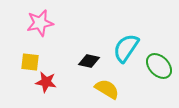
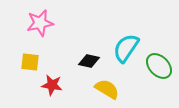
red star: moved 6 px right, 3 px down
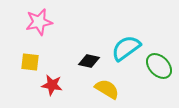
pink star: moved 1 px left, 1 px up
cyan semicircle: rotated 20 degrees clockwise
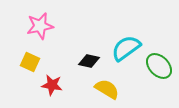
pink star: moved 1 px right, 4 px down
yellow square: rotated 18 degrees clockwise
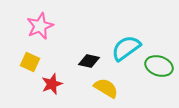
pink star: rotated 12 degrees counterclockwise
green ellipse: rotated 28 degrees counterclockwise
red star: moved 1 px up; rotated 30 degrees counterclockwise
yellow semicircle: moved 1 px left, 1 px up
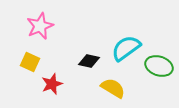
yellow semicircle: moved 7 px right
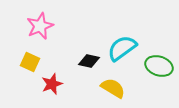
cyan semicircle: moved 4 px left
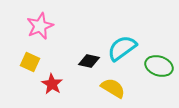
red star: rotated 20 degrees counterclockwise
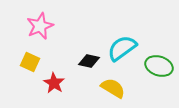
red star: moved 2 px right, 1 px up
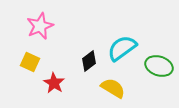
black diamond: rotated 50 degrees counterclockwise
